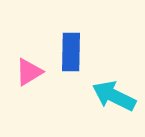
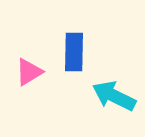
blue rectangle: moved 3 px right
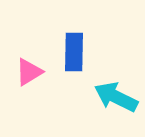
cyan arrow: moved 2 px right, 1 px down
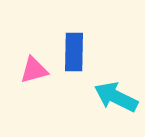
pink triangle: moved 5 px right, 2 px up; rotated 16 degrees clockwise
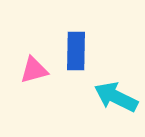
blue rectangle: moved 2 px right, 1 px up
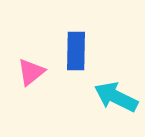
pink triangle: moved 3 px left, 2 px down; rotated 24 degrees counterclockwise
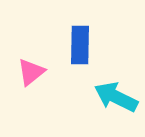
blue rectangle: moved 4 px right, 6 px up
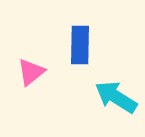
cyan arrow: rotated 6 degrees clockwise
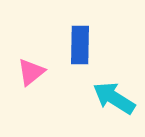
cyan arrow: moved 2 px left, 1 px down
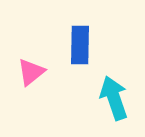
cyan arrow: rotated 39 degrees clockwise
